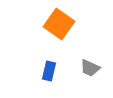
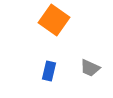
orange square: moved 5 px left, 4 px up
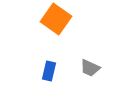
orange square: moved 2 px right, 1 px up
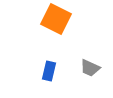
orange square: rotated 8 degrees counterclockwise
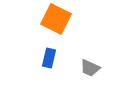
blue rectangle: moved 13 px up
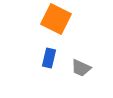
gray trapezoid: moved 9 px left
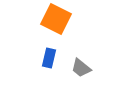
gray trapezoid: rotated 15 degrees clockwise
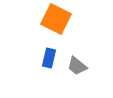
gray trapezoid: moved 4 px left, 2 px up
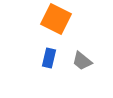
gray trapezoid: moved 5 px right, 5 px up
